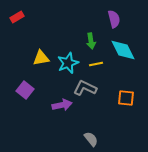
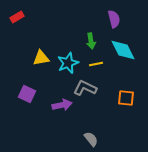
purple square: moved 2 px right, 4 px down; rotated 12 degrees counterclockwise
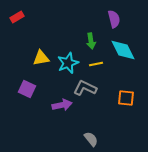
purple square: moved 5 px up
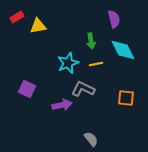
yellow triangle: moved 3 px left, 32 px up
gray L-shape: moved 2 px left, 1 px down
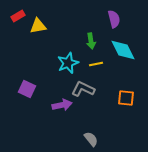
red rectangle: moved 1 px right, 1 px up
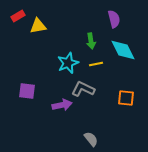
purple square: moved 2 px down; rotated 18 degrees counterclockwise
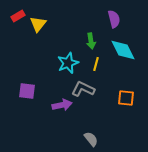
yellow triangle: moved 2 px up; rotated 42 degrees counterclockwise
yellow line: rotated 64 degrees counterclockwise
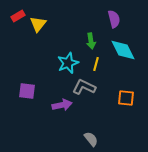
gray L-shape: moved 1 px right, 2 px up
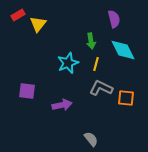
red rectangle: moved 1 px up
gray L-shape: moved 17 px right, 1 px down
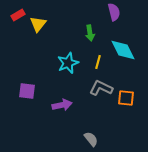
purple semicircle: moved 7 px up
green arrow: moved 1 px left, 8 px up
yellow line: moved 2 px right, 2 px up
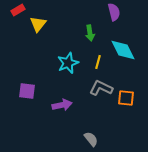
red rectangle: moved 5 px up
